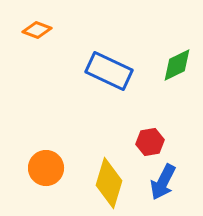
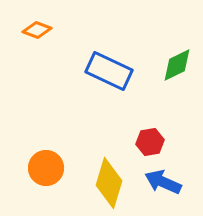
blue arrow: rotated 87 degrees clockwise
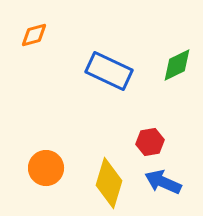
orange diamond: moved 3 px left, 5 px down; rotated 36 degrees counterclockwise
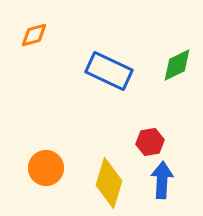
blue arrow: moved 1 px left, 2 px up; rotated 69 degrees clockwise
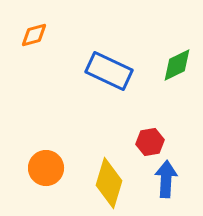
blue arrow: moved 4 px right, 1 px up
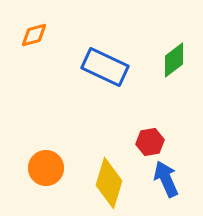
green diamond: moved 3 px left, 5 px up; rotated 12 degrees counterclockwise
blue rectangle: moved 4 px left, 4 px up
blue arrow: rotated 27 degrees counterclockwise
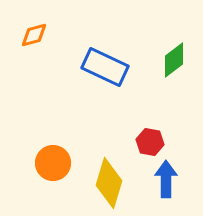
red hexagon: rotated 20 degrees clockwise
orange circle: moved 7 px right, 5 px up
blue arrow: rotated 24 degrees clockwise
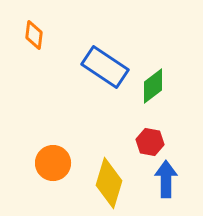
orange diamond: rotated 68 degrees counterclockwise
green diamond: moved 21 px left, 26 px down
blue rectangle: rotated 9 degrees clockwise
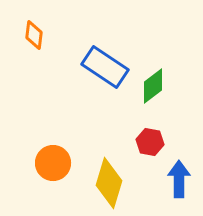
blue arrow: moved 13 px right
